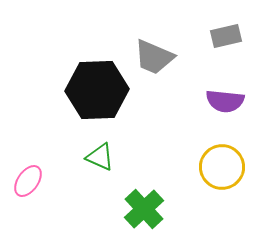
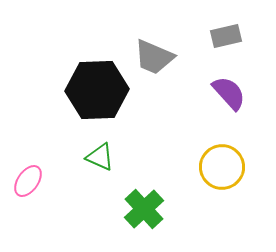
purple semicircle: moved 4 px right, 8 px up; rotated 138 degrees counterclockwise
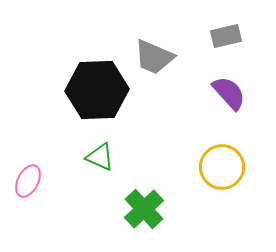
pink ellipse: rotated 8 degrees counterclockwise
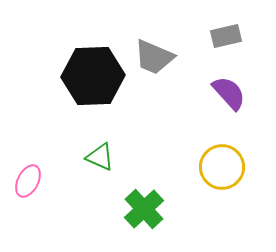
black hexagon: moved 4 px left, 14 px up
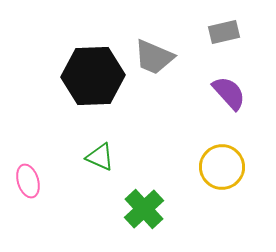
gray rectangle: moved 2 px left, 4 px up
pink ellipse: rotated 44 degrees counterclockwise
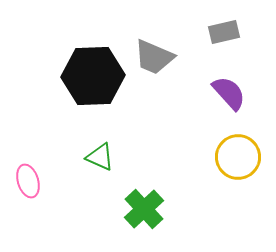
yellow circle: moved 16 px right, 10 px up
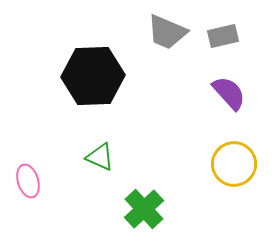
gray rectangle: moved 1 px left, 4 px down
gray trapezoid: moved 13 px right, 25 px up
yellow circle: moved 4 px left, 7 px down
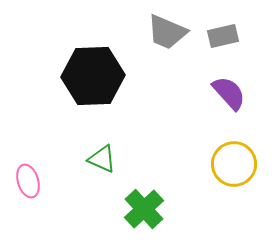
green triangle: moved 2 px right, 2 px down
